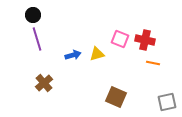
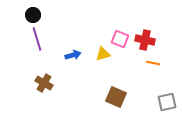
yellow triangle: moved 6 px right
brown cross: rotated 18 degrees counterclockwise
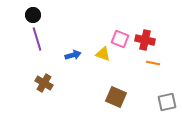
yellow triangle: rotated 35 degrees clockwise
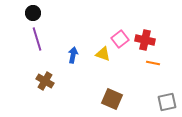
black circle: moved 2 px up
pink square: rotated 30 degrees clockwise
blue arrow: rotated 63 degrees counterclockwise
brown cross: moved 1 px right, 2 px up
brown square: moved 4 px left, 2 px down
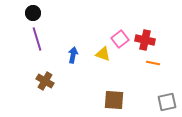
brown square: moved 2 px right, 1 px down; rotated 20 degrees counterclockwise
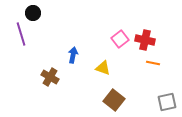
purple line: moved 16 px left, 5 px up
yellow triangle: moved 14 px down
brown cross: moved 5 px right, 4 px up
brown square: rotated 35 degrees clockwise
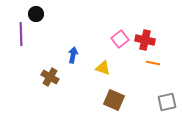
black circle: moved 3 px right, 1 px down
purple line: rotated 15 degrees clockwise
brown square: rotated 15 degrees counterclockwise
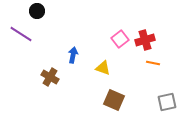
black circle: moved 1 px right, 3 px up
purple line: rotated 55 degrees counterclockwise
red cross: rotated 30 degrees counterclockwise
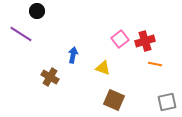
red cross: moved 1 px down
orange line: moved 2 px right, 1 px down
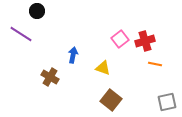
brown square: moved 3 px left; rotated 15 degrees clockwise
